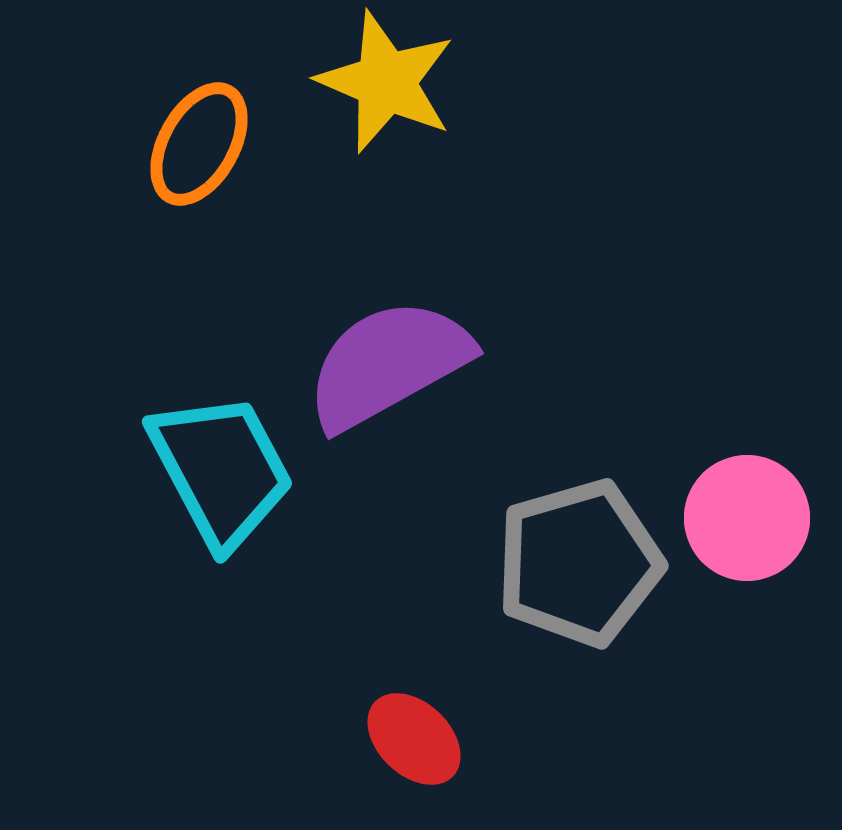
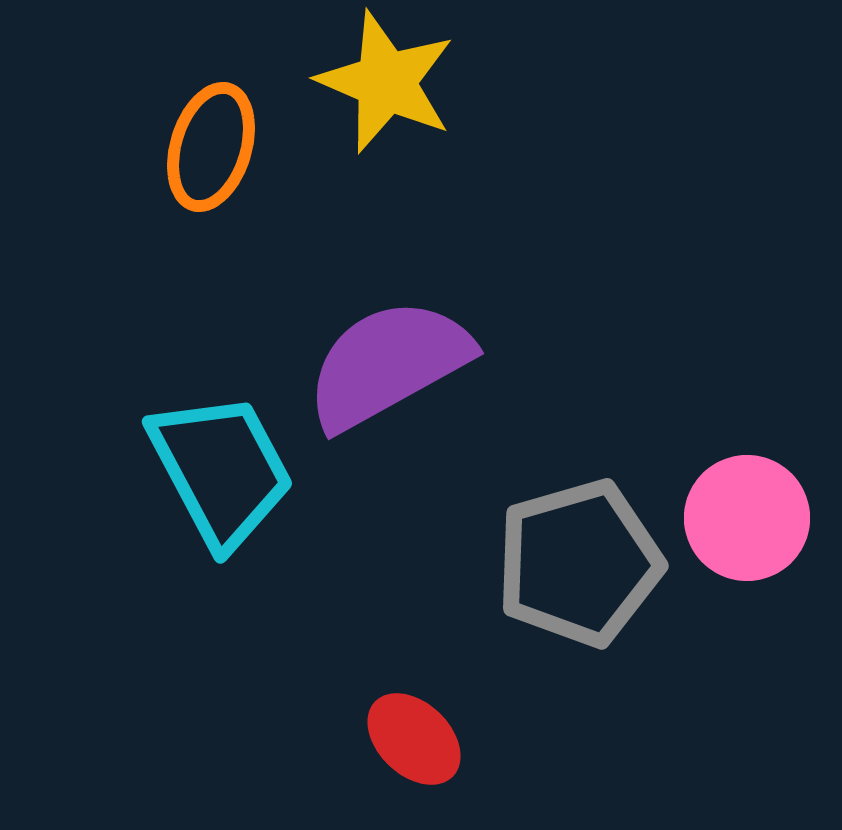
orange ellipse: moved 12 px right, 3 px down; rotated 12 degrees counterclockwise
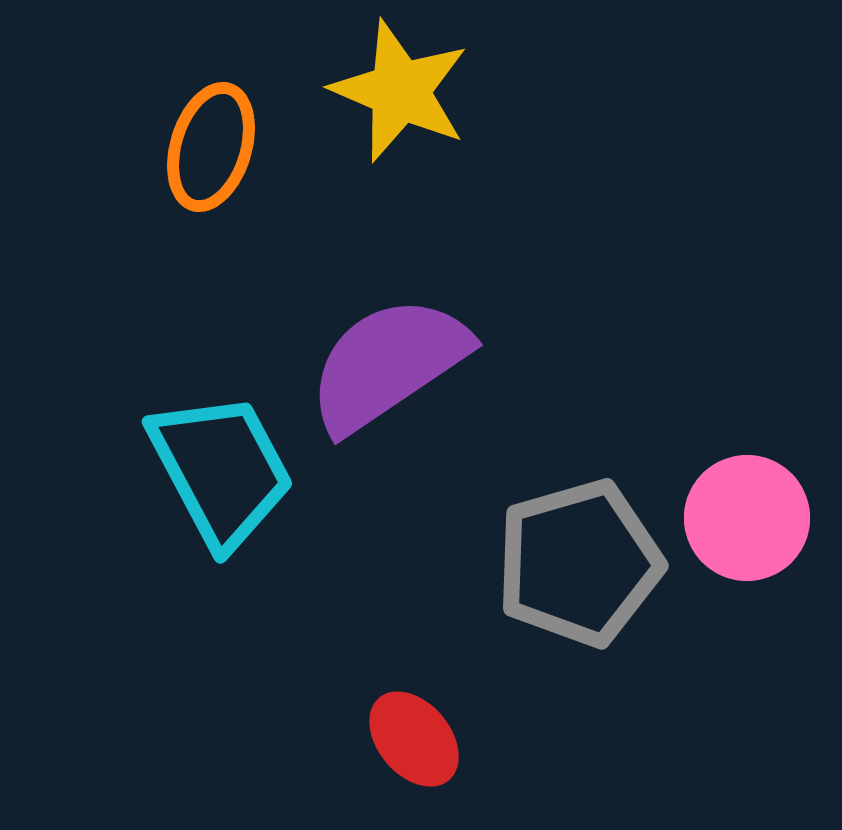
yellow star: moved 14 px right, 9 px down
purple semicircle: rotated 5 degrees counterclockwise
red ellipse: rotated 6 degrees clockwise
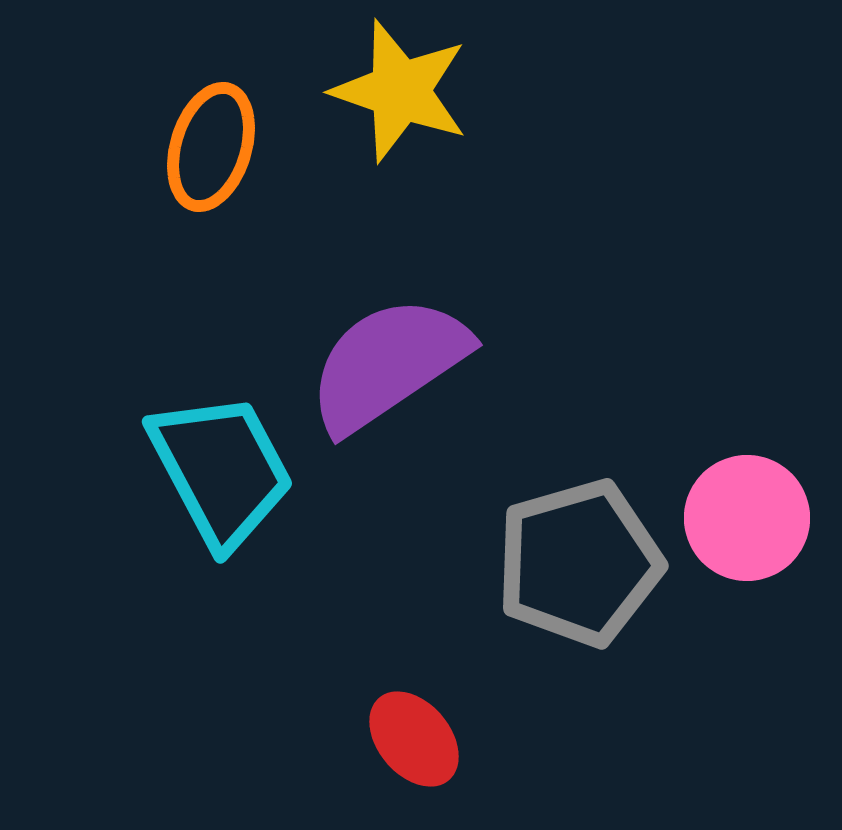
yellow star: rotated 4 degrees counterclockwise
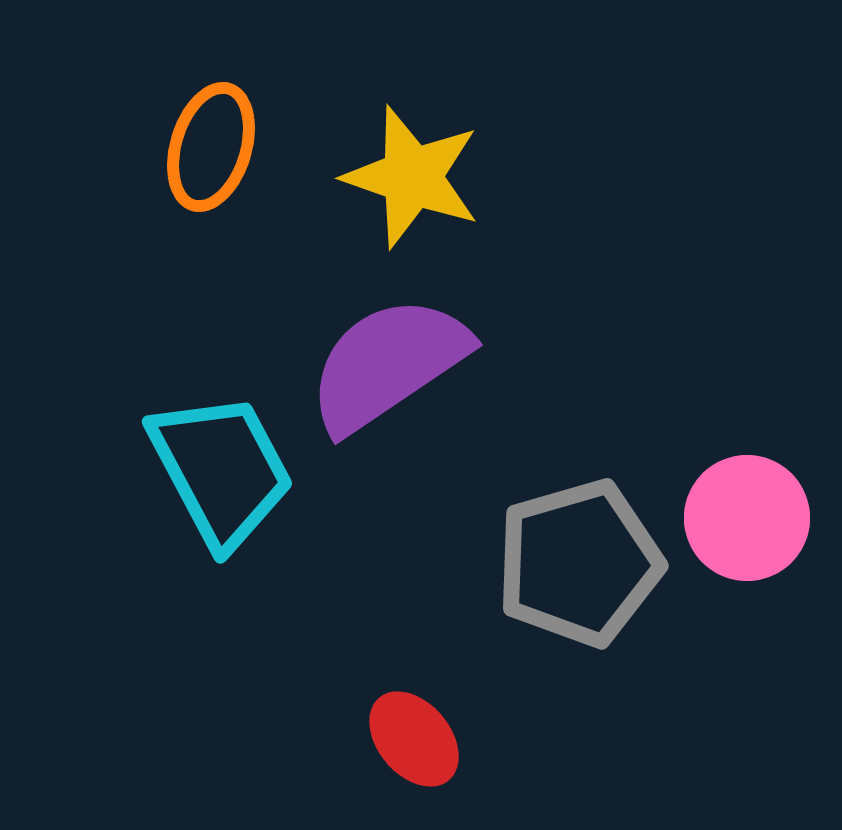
yellow star: moved 12 px right, 86 px down
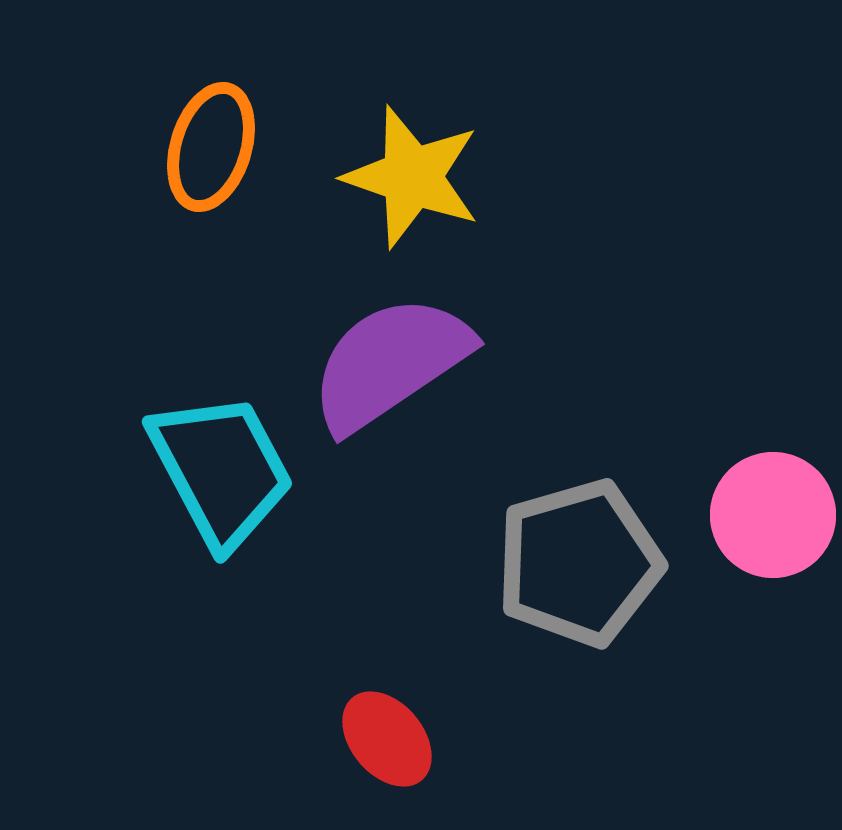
purple semicircle: moved 2 px right, 1 px up
pink circle: moved 26 px right, 3 px up
red ellipse: moved 27 px left
